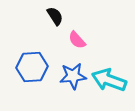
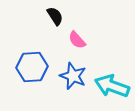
blue star: rotated 28 degrees clockwise
cyan arrow: moved 3 px right, 6 px down
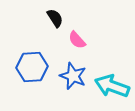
black semicircle: moved 2 px down
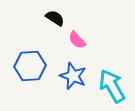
black semicircle: rotated 24 degrees counterclockwise
blue hexagon: moved 2 px left, 1 px up
cyan arrow: rotated 40 degrees clockwise
